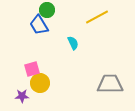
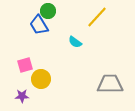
green circle: moved 1 px right, 1 px down
yellow line: rotated 20 degrees counterclockwise
cyan semicircle: moved 2 px right, 1 px up; rotated 152 degrees clockwise
pink square: moved 7 px left, 4 px up
yellow circle: moved 1 px right, 4 px up
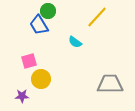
pink square: moved 4 px right, 4 px up
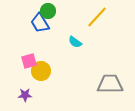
blue trapezoid: moved 1 px right, 2 px up
yellow circle: moved 8 px up
purple star: moved 3 px right, 1 px up
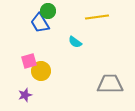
yellow line: rotated 40 degrees clockwise
purple star: rotated 16 degrees counterclockwise
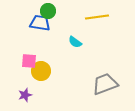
blue trapezoid: rotated 130 degrees clockwise
pink square: rotated 21 degrees clockwise
gray trapezoid: moved 5 px left; rotated 20 degrees counterclockwise
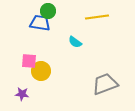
purple star: moved 3 px left, 1 px up; rotated 24 degrees clockwise
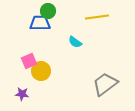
blue trapezoid: rotated 10 degrees counterclockwise
pink square: rotated 28 degrees counterclockwise
gray trapezoid: rotated 16 degrees counterclockwise
